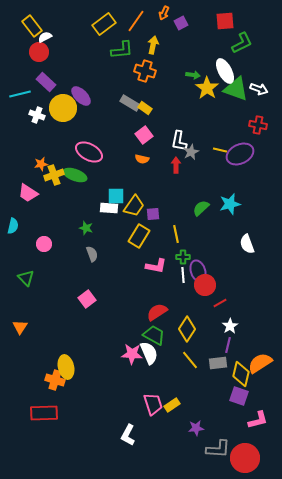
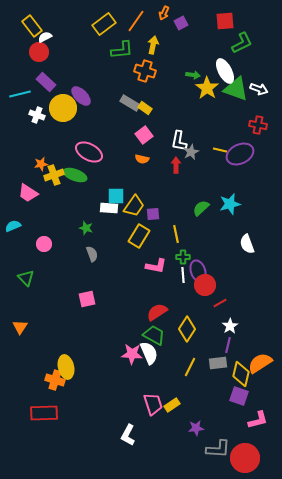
cyan semicircle at (13, 226): rotated 126 degrees counterclockwise
pink square at (87, 299): rotated 24 degrees clockwise
yellow line at (190, 360): moved 7 px down; rotated 66 degrees clockwise
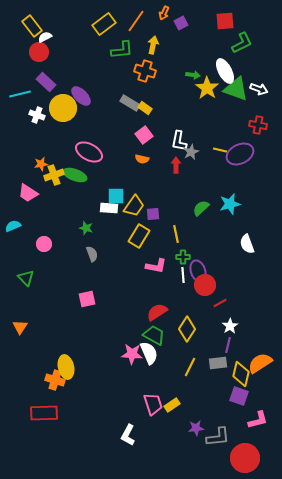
gray L-shape at (218, 449): moved 12 px up; rotated 10 degrees counterclockwise
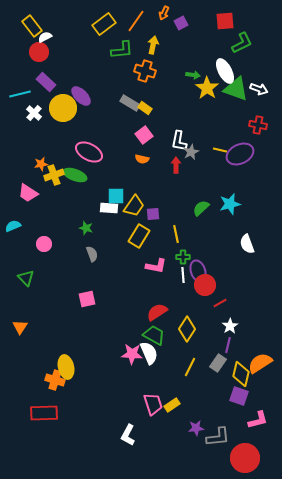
white cross at (37, 115): moved 3 px left, 2 px up; rotated 21 degrees clockwise
gray rectangle at (218, 363): rotated 48 degrees counterclockwise
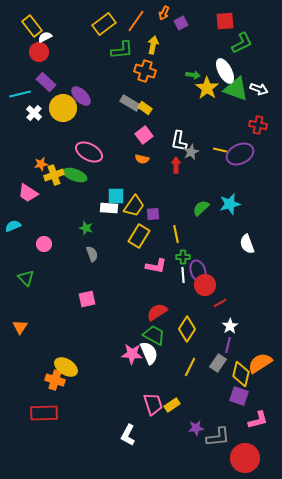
yellow ellipse at (66, 367): rotated 45 degrees counterclockwise
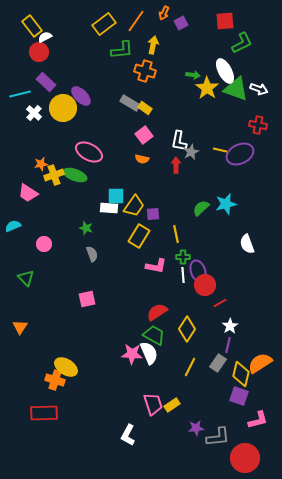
cyan star at (230, 204): moved 4 px left
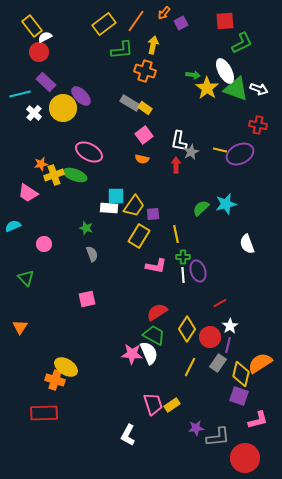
orange arrow at (164, 13): rotated 16 degrees clockwise
red circle at (205, 285): moved 5 px right, 52 px down
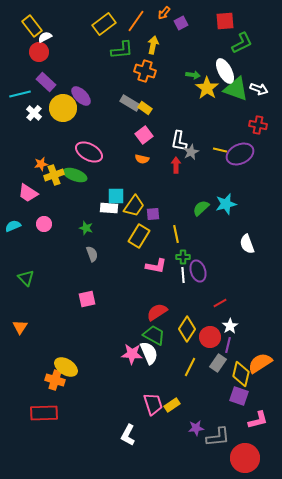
pink circle at (44, 244): moved 20 px up
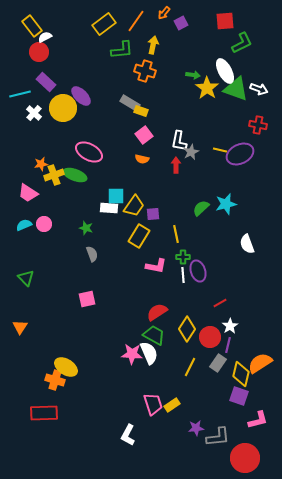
yellow rectangle at (145, 108): moved 4 px left, 3 px down; rotated 16 degrees counterclockwise
cyan semicircle at (13, 226): moved 11 px right, 1 px up
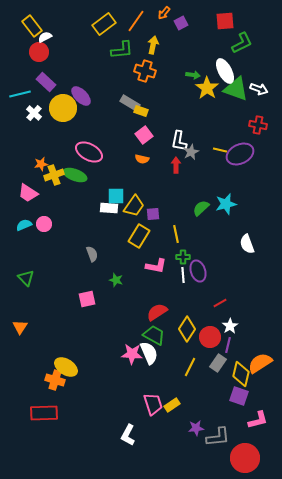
green star at (86, 228): moved 30 px right, 52 px down
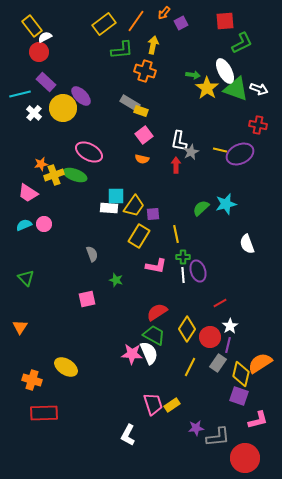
orange cross at (55, 380): moved 23 px left
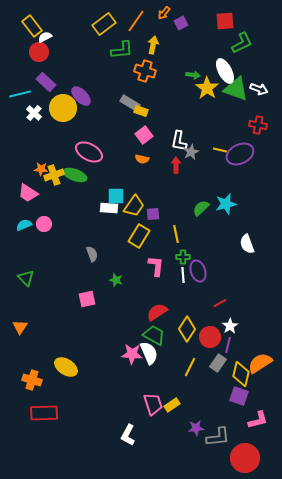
orange star at (41, 164): moved 5 px down; rotated 16 degrees clockwise
pink L-shape at (156, 266): rotated 95 degrees counterclockwise
